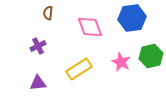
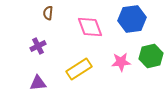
blue hexagon: moved 1 px down
pink star: rotated 30 degrees counterclockwise
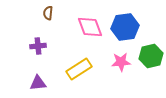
blue hexagon: moved 7 px left, 8 px down
purple cross: rotated 21 degrees clockwise
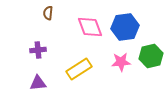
purple cross: moved 4 px down
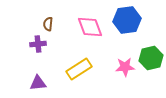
brown semicircle: moved 11 px down
blue hexagon: moved 2 px right, 7 px up
purple cross: moved 6 px up
green hexagon: moved 2 px down
pink star: moved 4 px right, 5 px down
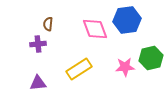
pink diamond: moved 5 px right, 2 px down
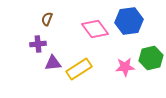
blue hexagon: moved 2 px right, 1 px down
brown semicircle: moved 1 px left, 5 px up; rotated 16 degrees clockwise
pink diamond: rotated 16 degrees counterclockwise
purple triangle: moved 15 px right, 20 px up
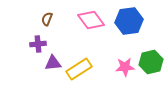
pink diamond: moved 4 px left, 9 px up
green hexagon: moved 4 px down
